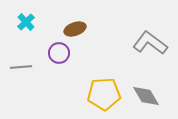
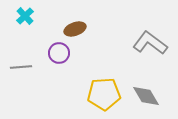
cyan cross: moved 1 px left, 6 px up
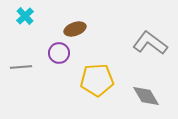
yellow pentagon: moved 7 px left, 14 px up
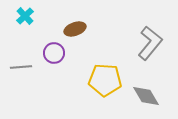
gray L-shape: rotated 92 degrees clockwise
purple circle: moved 5 px left
yellow pentagon: moved 8 px right; rotated 8 degrees clockwise
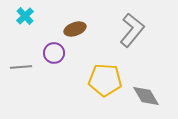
gray L-shape: moved 18 px left, 13 px up
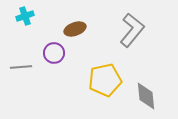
cyan cross: rotated 24 degrees clockwise
yellow pentagon: rotated 16 degrees counterclockwise
gray diamond: rotated 24 degrees clockwise
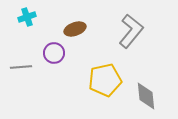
cyan cross: moved 2 px right, 1 px down
gray L-shape: moved 1 px left, 1 px down
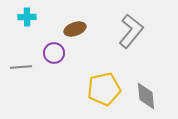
cyan cross: rotated 18 degrees clockwise
yellow pentagon: moved 1 px left, 9 px down
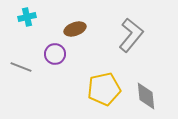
cyan cross: rotated 12 degrees counterclockwise
gray L-shape: moved 4 px down
purple circle: moved 1 px right, 1 px down
gray line: rotated 25 degrees clockwise
